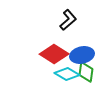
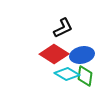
black L-shape: moved 5 px left, 8 px down; rotated 15 degrees clockwise
green diamond: moved 1 px left, 4 px down
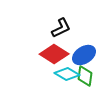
black L-shape: moved 2 px left
blue ellipse: moved 2 px right; rotated 20 degrees counterclockwise
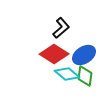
black L-shape: rotated 15 degrees counterclockwise
cyan diamond: rotated 10 degrees clockwise
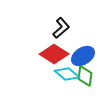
blue ellipse: moved 1 px left, 1 px down
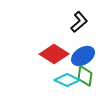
black L-shape: moved 18 px right, 6 px up
cyan diamond: moved 6 px down; rotated 15 degrees counterclockwise
